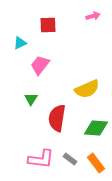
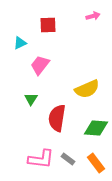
gray rectangle: moved 2 px left
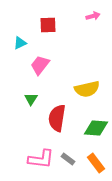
yellow semicircle: rotated 10 degrees clockwise
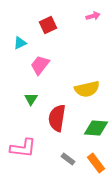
red square: rotated 24 degrees counterclockwise
pink L-shape: moved 18 px left, 11 px up
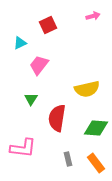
pink trapezoid: moved 1 px left
gray rectangle: rotated 40 degrees clockwise
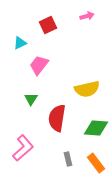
pink arrow: moved 6 px left
pink L-shape: rotated 48 degrees counterclockwise
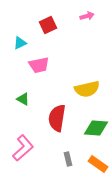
pink trapezoid: rotated 140 degrees counterclockwise
green triangle: moved 8 px left; rotated 32 degrees counterclockwise
orange rectangle: moved 2 px right, 1 px down; rotated 18 degrees counterclockwise
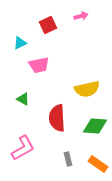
pink arrow: moved 6 px left
red semicircle: rotated 12 degrees counterclockwise
green diamond: moved 1 px left, 2 px up
pink L-shape: rotated 12 degrees clockwise
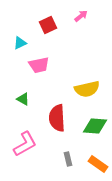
pink arrow: rotated 24 degrees counterclockwise
pink L-shape: moved 2 px right, 4 px up
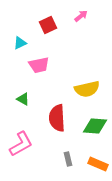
pink L-shape: moved 4 px left
orange rectangle: rotated 12 degrees counterclockwise
